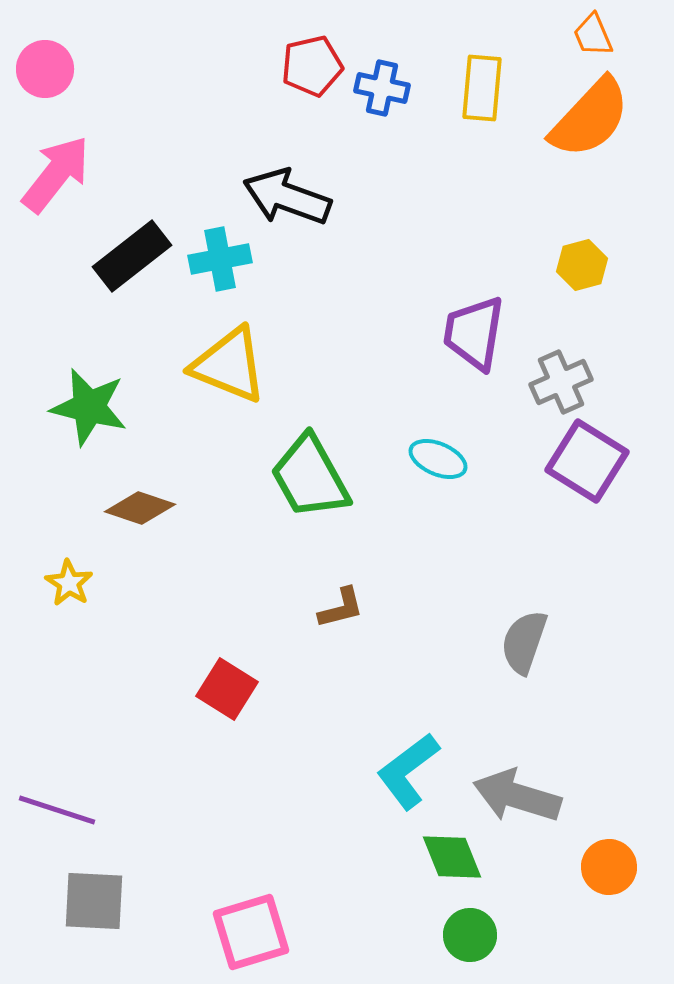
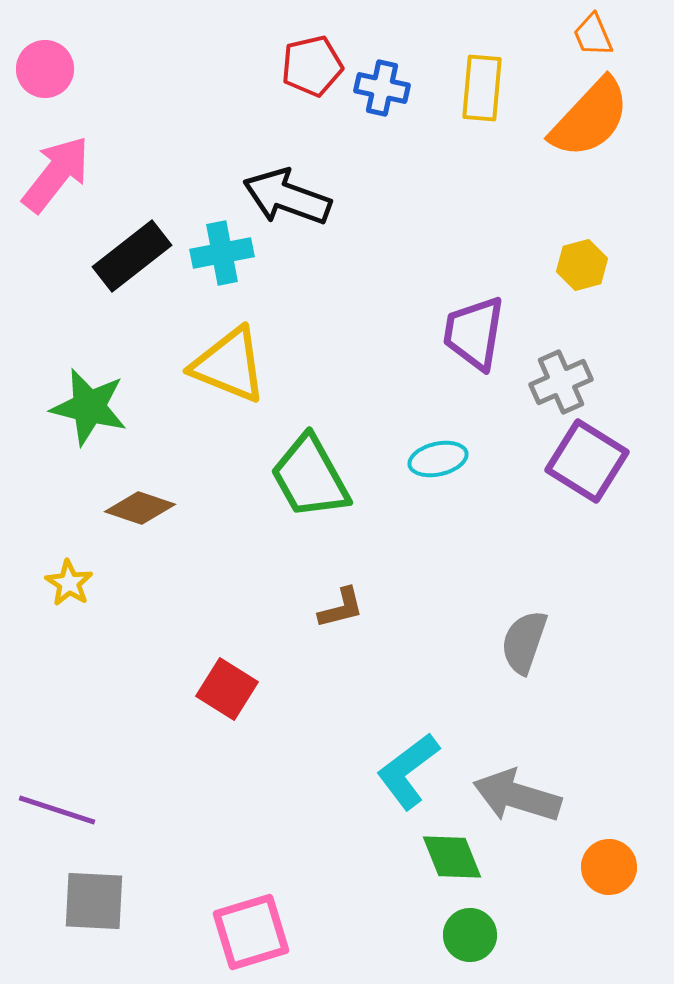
cyan cross: moved 2 px right, 6 px up
cyan ellipse: rotated 36 degrees counterclockwise
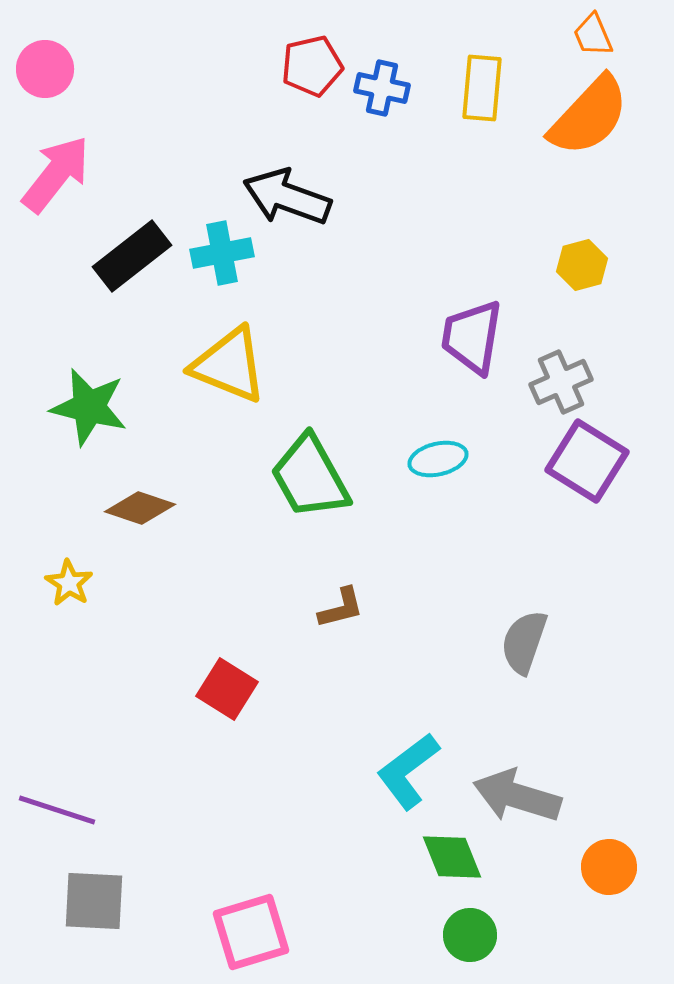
orange semicircle: moved 1 px left, 2 px up
purple trapezoid: moved 2 px left, 4 px down
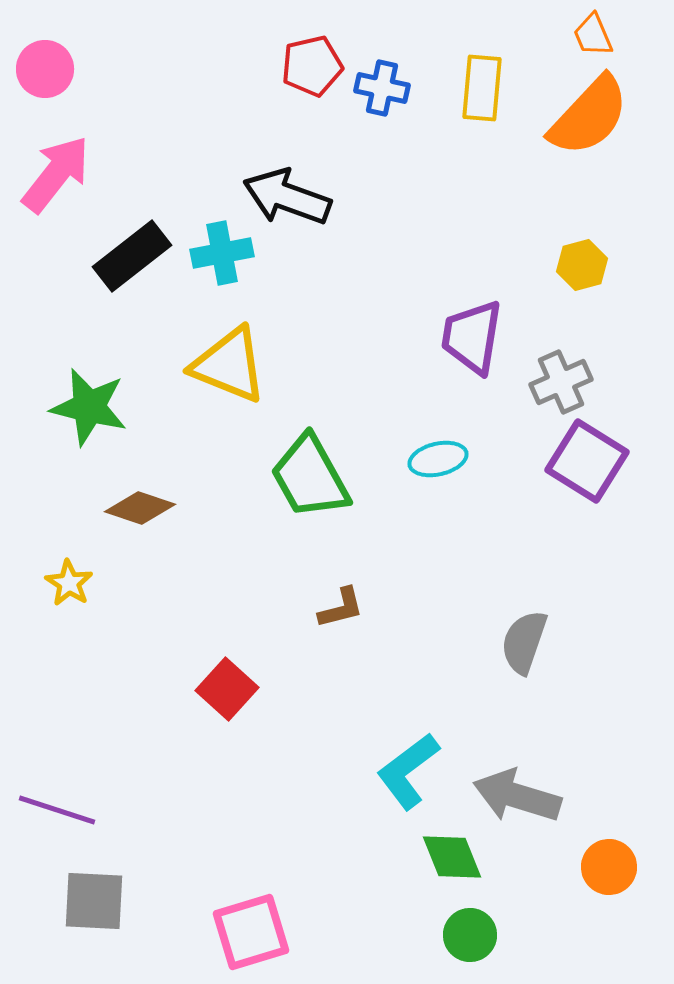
red square: rotated 10 degrees clockwise
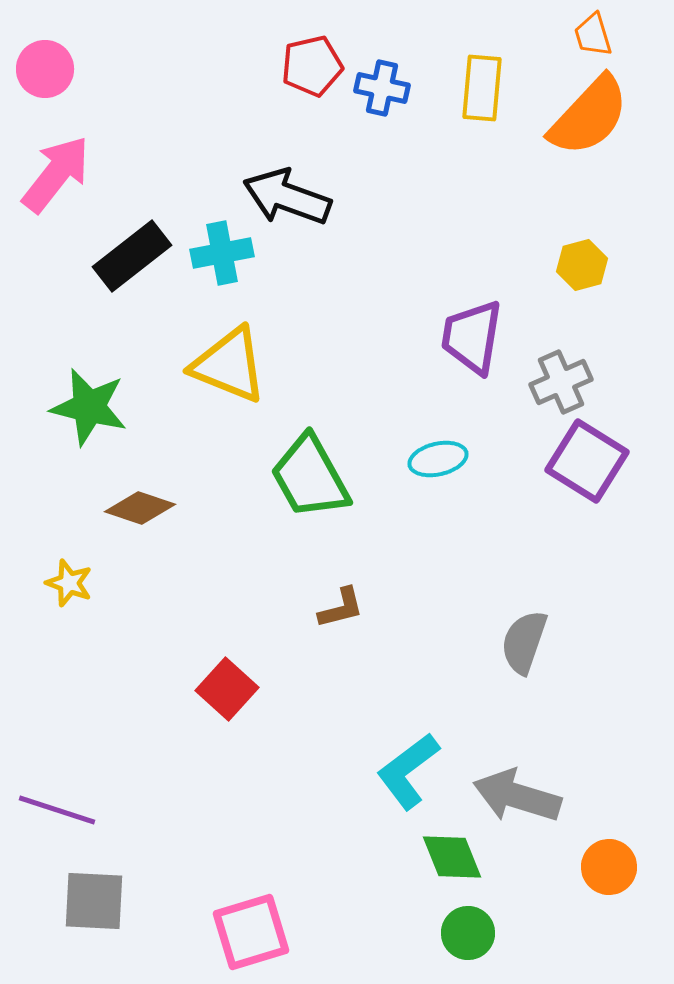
orange trapezoid: rotated 6 degrees clockwise
yellow star: rotated 12 degrees counterclockwise
green circle: moved 2 px left, 2 px up
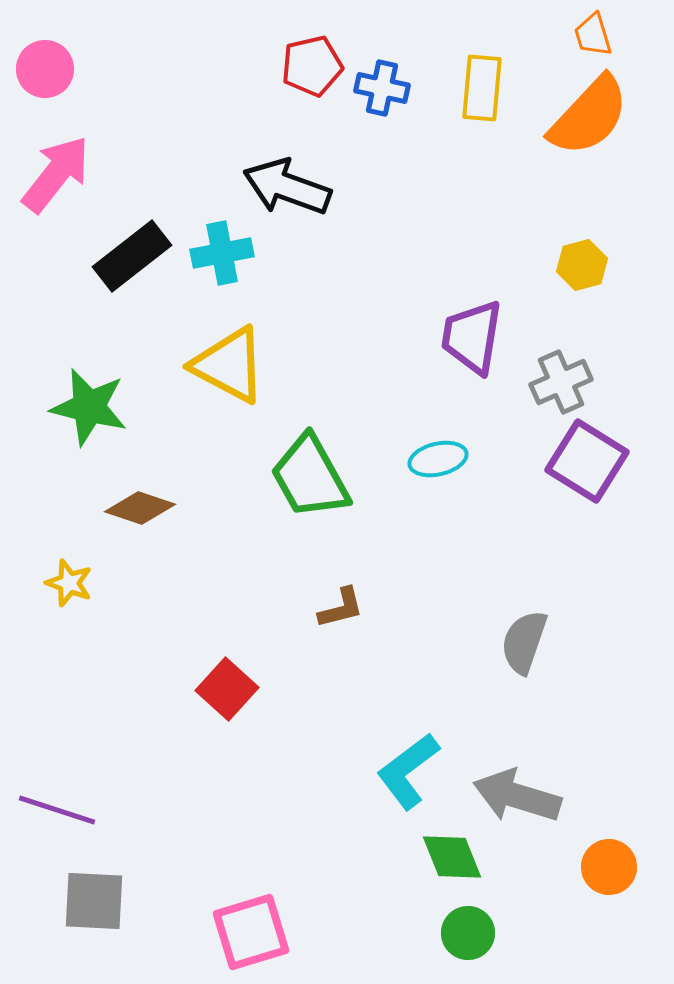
black arrow: moved 10 px up
yellow triangle: rotated 6 degrees clockwise
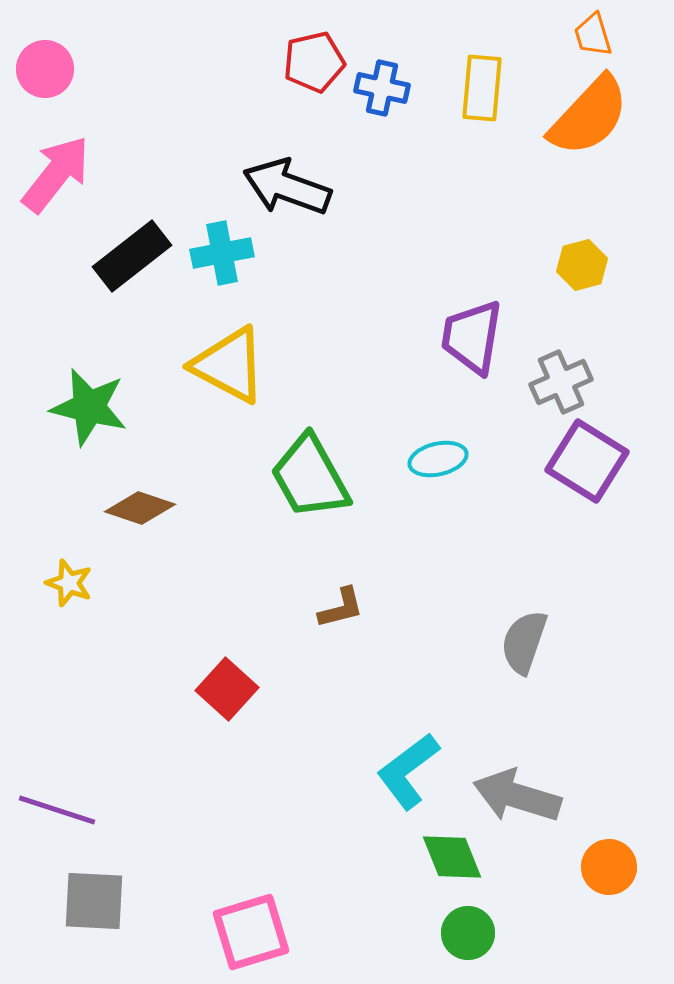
red pentagon: moved 2 px right, 4 px up
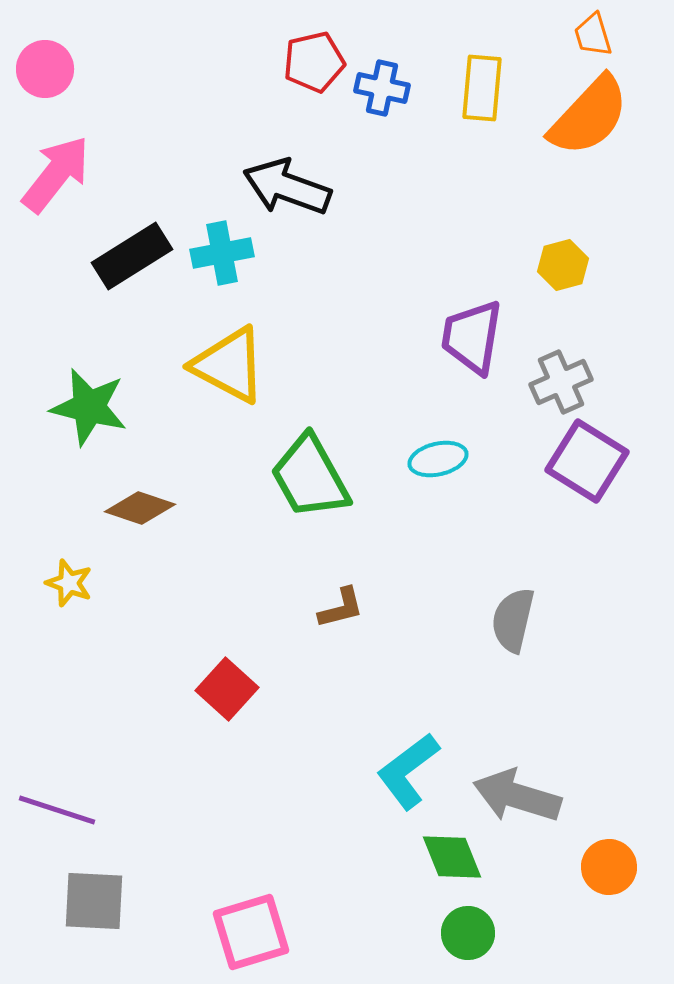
black rectangle: rotated 6 degrees clockwise
yellow hexagon: moved 19 px left
gray semicircle: moved 11 px left, 22 px up; rotated 6 degrees counterclockwise
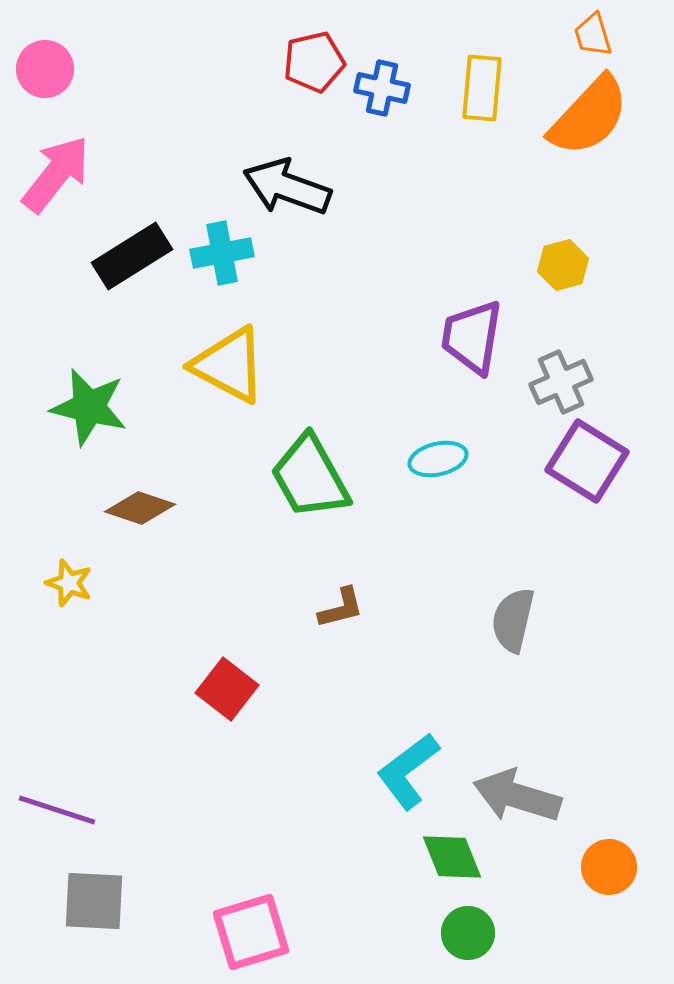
red square: rotated 4 degrees counterclockwise
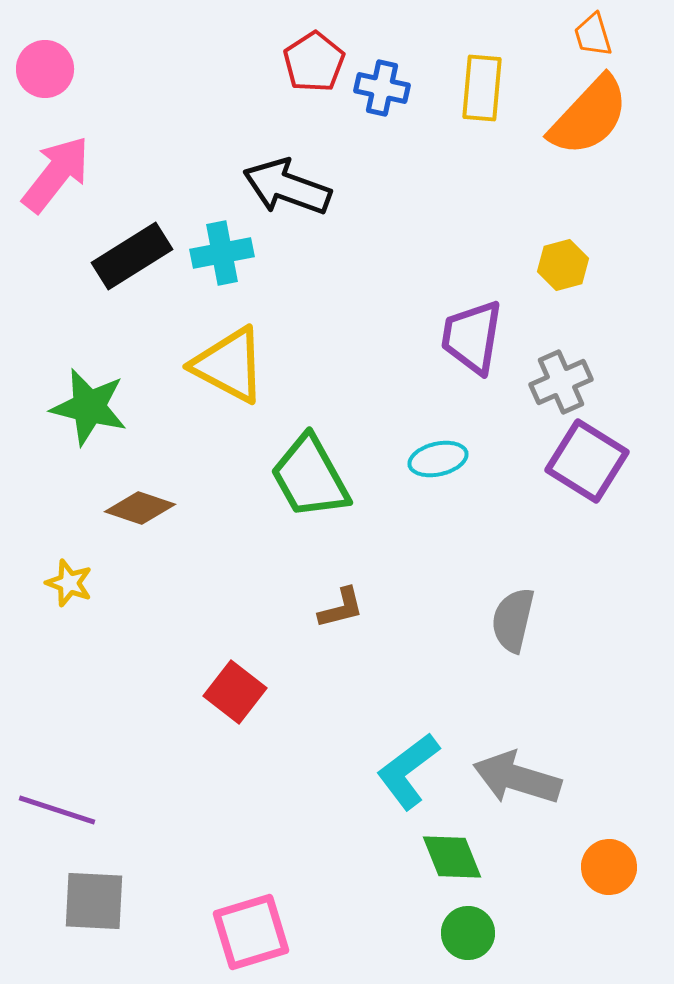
red pentagon: rotated 20 degrees counterclockwise
red square: moved 8 px right, 3 px down
gray arrow: moved 18 px up
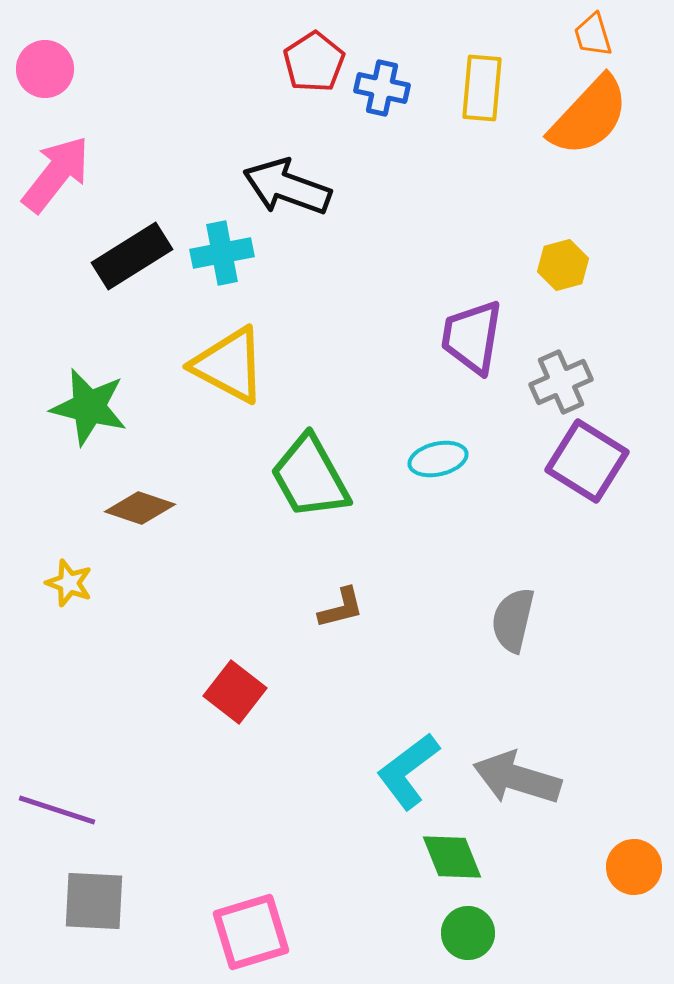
orange circle: moved 25 px right
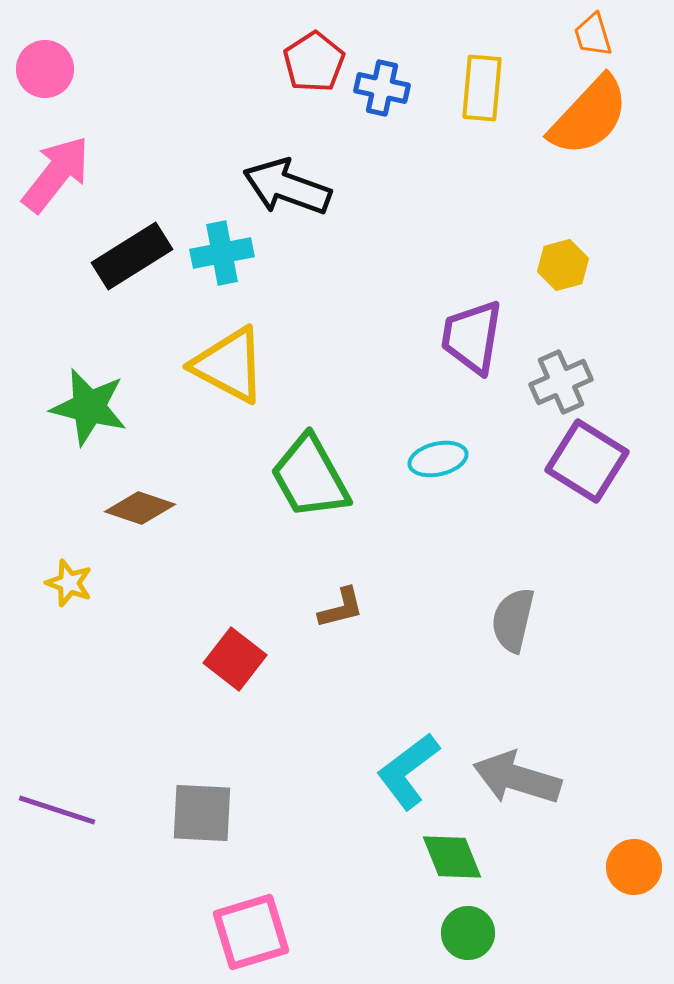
red square: moved 33 px up
gray square: moved 108 px right, 88 px up
